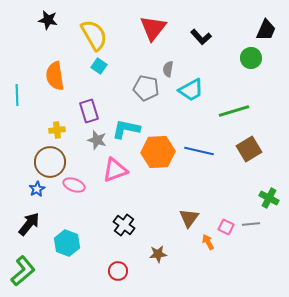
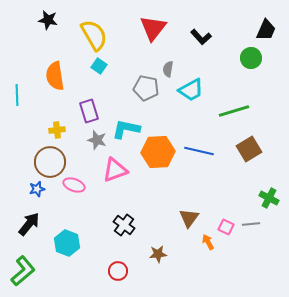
blue star: rotated 14 degrees clockwise
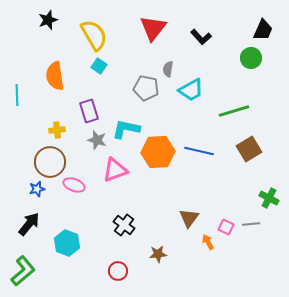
black star: rotated 30 degrees counterclockwise
black trapezoid: moved 3 px left
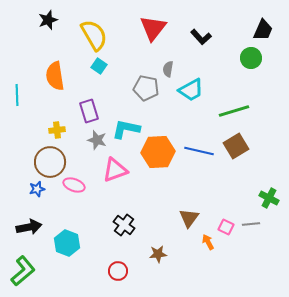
brown square: moved 13 px left, 3 px up
black arrow: moved 3 px down; rotated 40 degrees clockwise
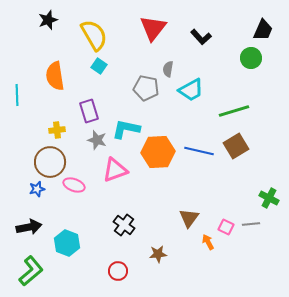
green L-shape: moved 8 px right
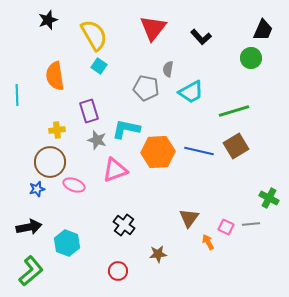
cyan trapezoid: moved 2 px down
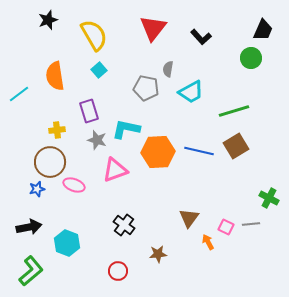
cyan square: moved 4 px down; rotated 14 degrees clockwise
cyan line: moved 2 px right, 1 px up; rotated 55 degrees clockwise
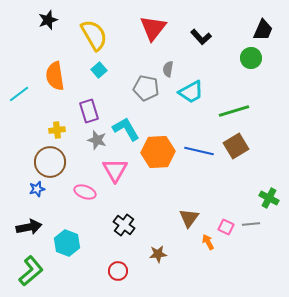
cyan L-shape: rotated 48 degrees clockwise
pink triangle: rotated 40 degrees counterclockwise
pink ellipse: moved 11 px right, 7 px down
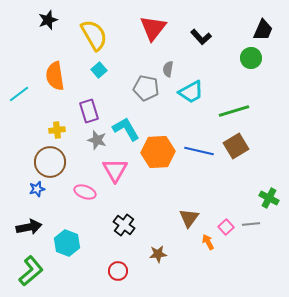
pink square: rotated 21 degrees clockwise
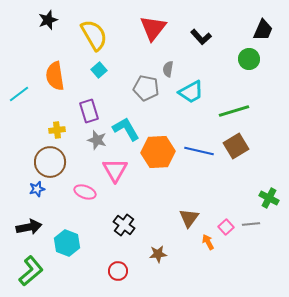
green circle: moved 2 px left, 1 px down
